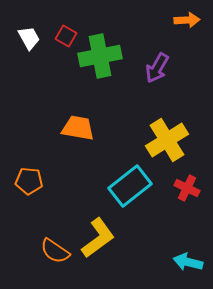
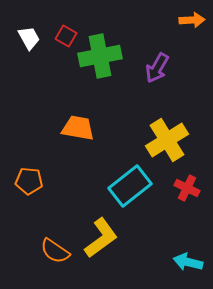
orange arrow: moved 5 px right
yellow L-shape: moved 3 px right
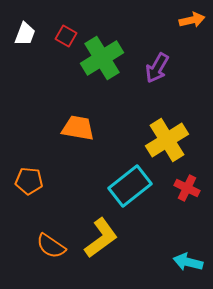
orange arrow: rotated 10 degrees counterclockwise
white trapezoid: moved 4 px left, 4 px up; rotated 50 degrees clockwise
green cross: moved 2 px right, 2 px down; rotated 21 degrees counterclockwise
orange semicircle: moved 4 px left, 5 px up
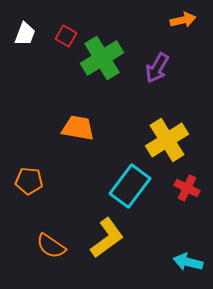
orange arrow: moved 9 px left
cyan rectangle: rotated 15 degrees counterclockwise
yellow L-shape: moved 6 px right
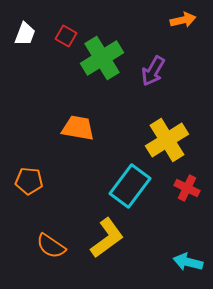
purple arrow: moved 4 px left, 3 px down
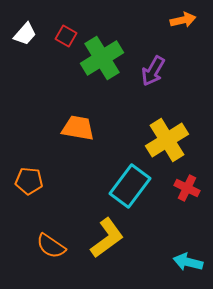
white trapezoid: rotated 20 degrees clockwise
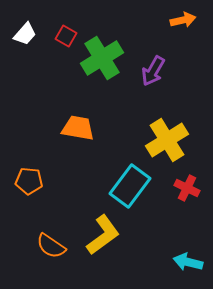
yellow L-shape: moved 4 px left, 3 px up
